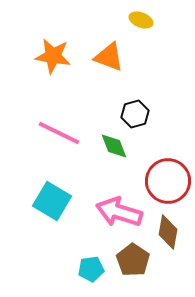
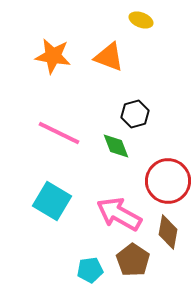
green diamond: moved 2 px right
pink arrow: moved 2 px down; rotated 12 degrees clockwise
cyan pentagon: moved 1 px left, 1 px down
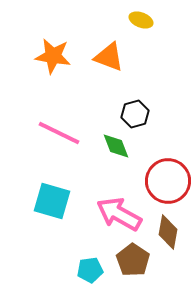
cyan square: rotated 15 degrees counterclockwise
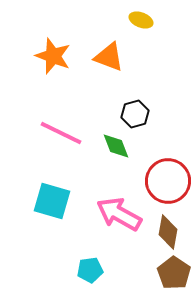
orange star: rotated 12 degrees clockwise
pink line: moved 2 px right
brown pentagon: moved 41 px right, 13 px down
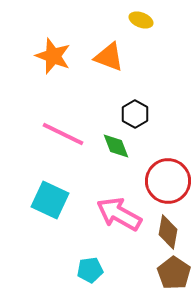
black hexagon: rotated 16 degrees counterclockwise
pink line: moved 2 px right, 1 px down
cyan square: moved 2 px left, 1 px up; rotated 9 degrees clockwise
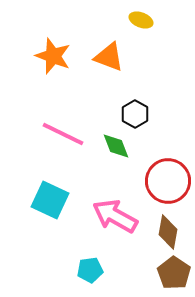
pink arrow: moved 4 px left, 2 px down
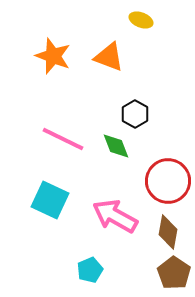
pink line: moved 5 px down
cyan pentagon: rotated 15 degrees counterclockwise
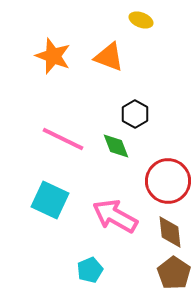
brown diamond: moved 2 px right; rotated 16 degrees counterclockwise
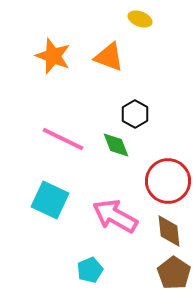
yellow ellipse: moved 1 px left, 1 px up
green diamond: moved 1 px up
brown diamond: moved 1 px left, 1 px up
